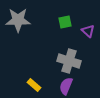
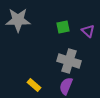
green square: moved 2 px left, 5 px down
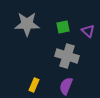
gray star: moved 9 px right, 4 px down
gray cross: moved 2 px left, 5 px up
yellow rectangle: rotated 72 degrees clockwise
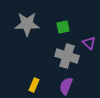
purple triangle: moved 1 px right, 12 px down
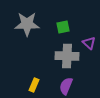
gray cross: rotated 15 degrees counterclockwise
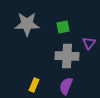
purple triangle: rotated 24 degrees clockwise
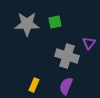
green square: moved 8 px left, 5 px up
gray cross: rotated 15 degrees clockwise
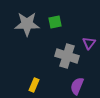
purple semicircle: moved 11 px right
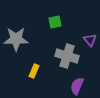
gray star: moved 11 px left, 15 px down
purple triangle: moved 1 px right, 3 px up; rotated 16 degrees counterclockwise
yellow rectangle: moved 14 px up
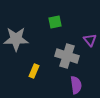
purple semicircle: moved 1 px left, 1 px up; rotated 150 degrees clockwise
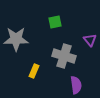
gray cross: moved 3 px left
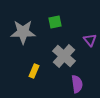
gray star: moved 7 px right, 7 px up
gray cross: rotated 25 degrees clockwise
purple semicircle: moved 1 px right, 1 px up
